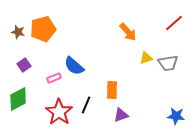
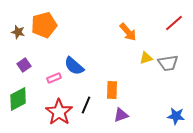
orange pentagon: moved 1 px right, 4 px up
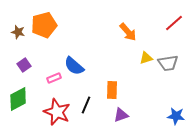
red star: moved 2 px left; rotated 12 degrees counterclockwise
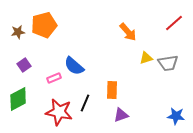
brown star: rotated 24 degrees counterclockwise
black line: moved 1 px left, 2 px up
red star: moved 2 px right; rotated 12 degrees counterclockwise
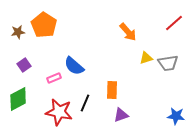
orange pentagon: rotated 25 degrees counterclockwise
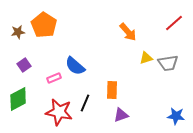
blue semicircle: moved 1 px right
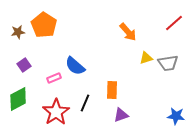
red star: moved 3 px left; rotated 28 degrees clockwise
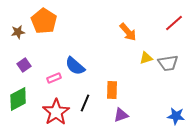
orange pentagon: moved 4 px up
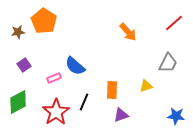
yellow triangle: moved 28 px down
gray trapezoid: rotated 55 degrees counterclockwise
green diamond: moved 3 px down
black line: moved 1 px left, 1 px up
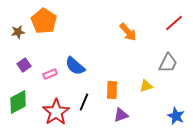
pink rectangle: moved 4 px left, 4 px up
blue star: rotated 18 degrees clockwise
